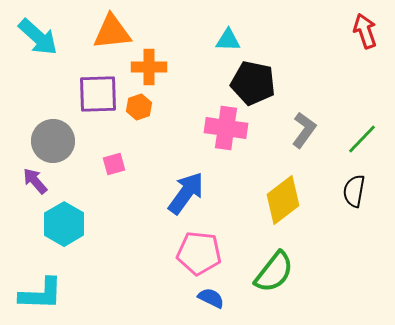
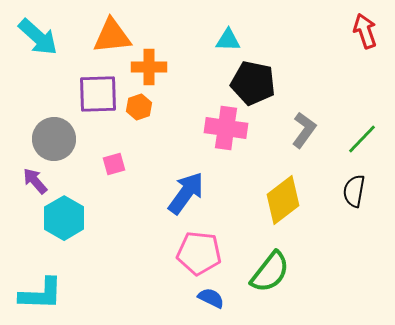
orange triangle: moved 4 px down
gray circle: moved 1 px right, 2 px up
cyan hexagon: moved 6 px up
green semicircle: moved 4 px left
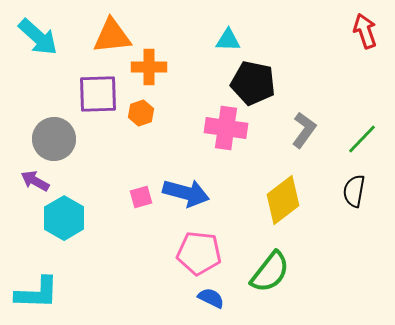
orange hexagon: moved 2 px right, 6 px down
pink square: moved 27 px right, 33 px down
purple arrow: rotated 20 degrees counterclockwise
blue arrow: rotated 69 degrees clockwise
cyan L-shape: moved 4 px left, 1 px up
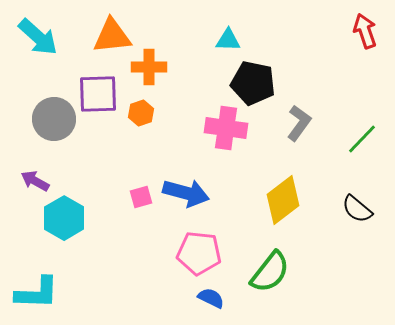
gray L-shape: moved 5 px left, 7 px up
gray circle: moved 20 px up
black semicircle: moved 3 px right, 18 px down; rotated 60 degrees counterclockwise
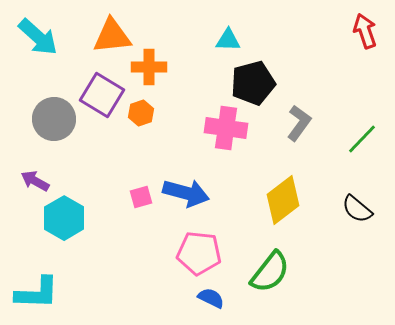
black pentagon: rotated 27 degrees counterclockwise
purple square: moved 4 px right, 1 px down; rotated 33 degrees clockwise
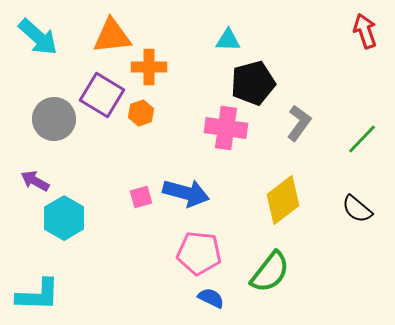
cyan L-shape: moved 1 px right, 2 px down
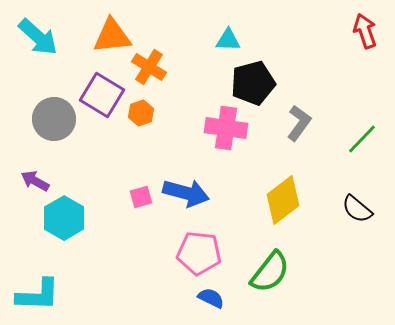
orange cross: rotated 32 degrees clockwise
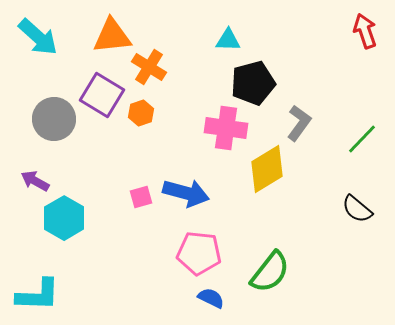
yellow diamond: moved 16 px left, 31 px up; rotated 6 degrees clockwise
